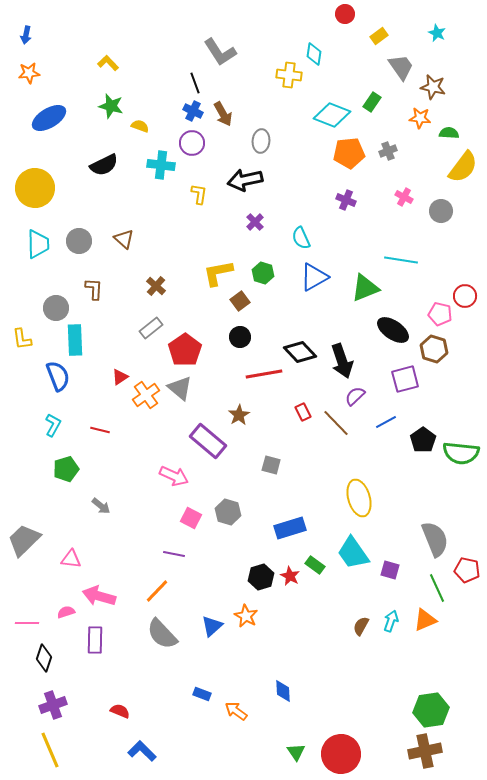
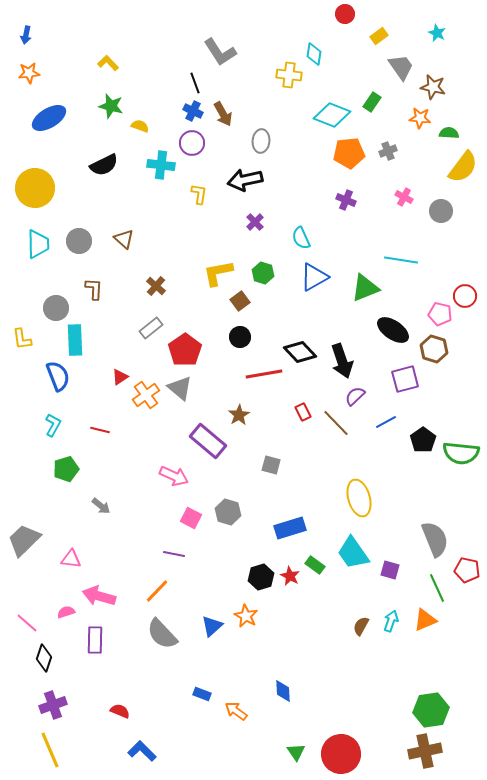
pink line at (27, 623): rotated 40 degrees clockwise
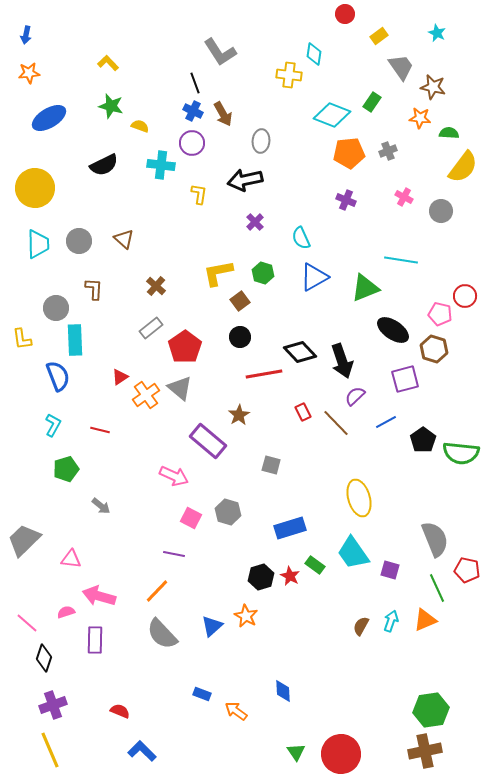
red pentagon at (185, 350): moved 3 px up
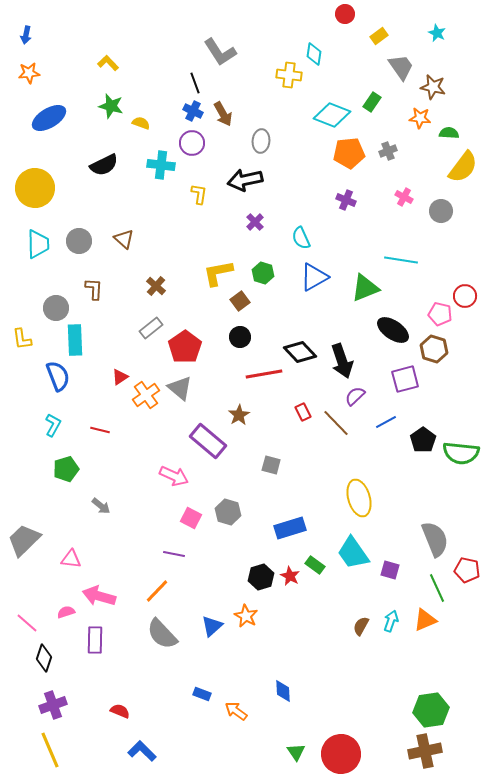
yellow semicircle at (140, 126): moved 1 px right, 3 px up
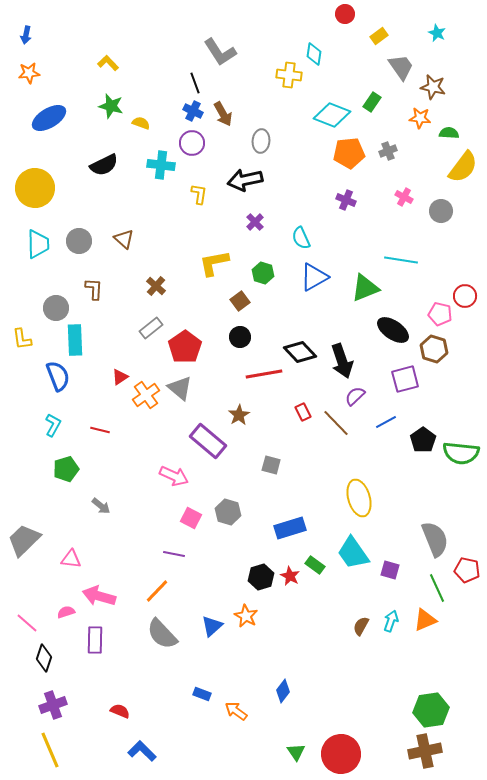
yellow L-shape at (218, 273): moved 4 px left, 10 px up
blue diamond at (283, 691): rotated 40 degrees clockwise
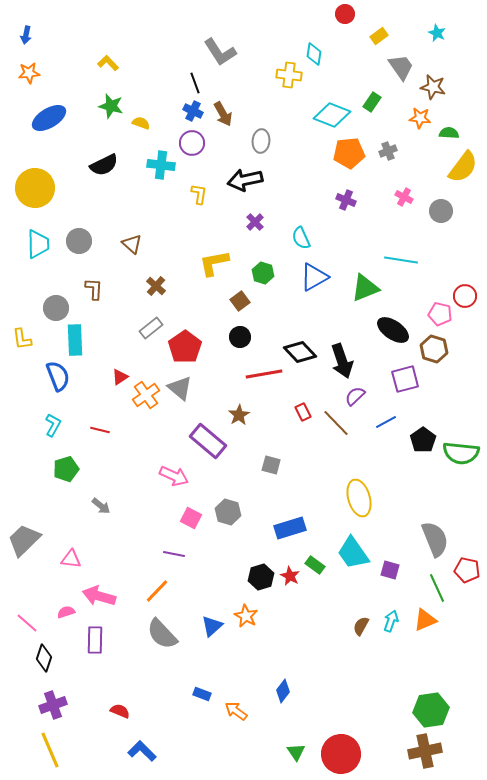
brown triangle at (124, 239): moved 8 px right, 5 px down
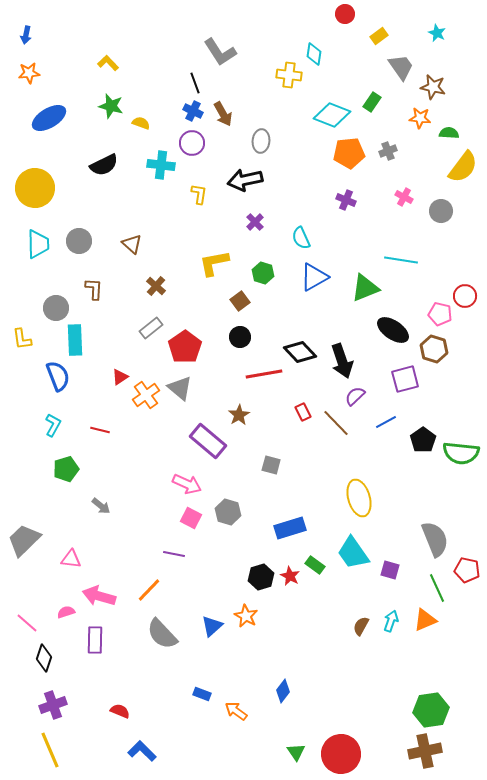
pink arrow at (174, 476): moved 13 px right, 8 px down
orange line at (157, 591): moved 8 px left, 1 px up
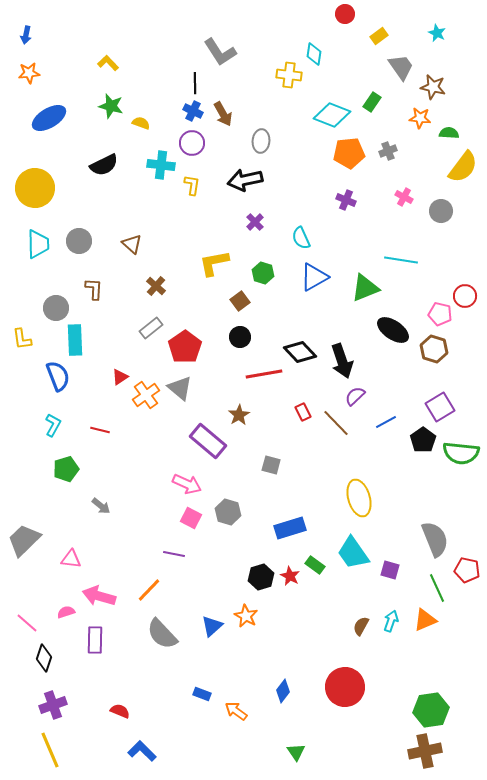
black line at (195, 83): rotated 20 degrees clockwise
yellow L-shape at (199, 194): moved 7 px left, 9 px up
purple square at (405, 379): moved 35 px right, 28 px down; rotated 16 degrees counterclockwise
red circle at (341, 754): moved 4 px right, 67 px up
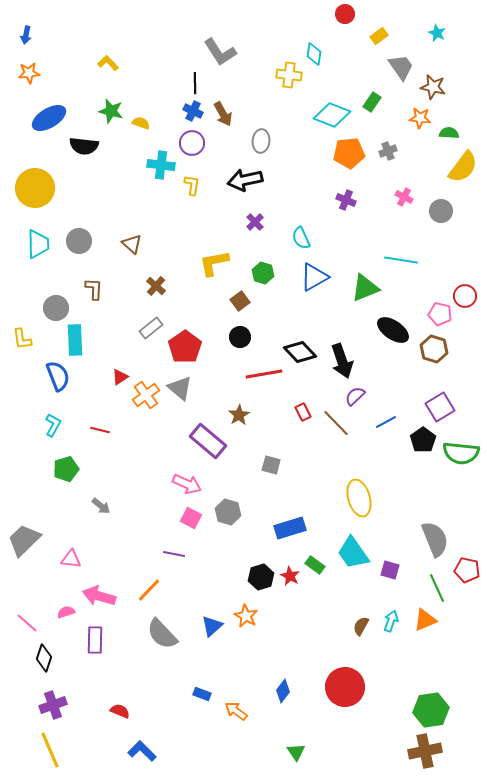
green star at (111, 106): moved 5 px down
black semicircle at (104, 165): moved 20 px left, 19 px up; rotated 32 degrees clockwise
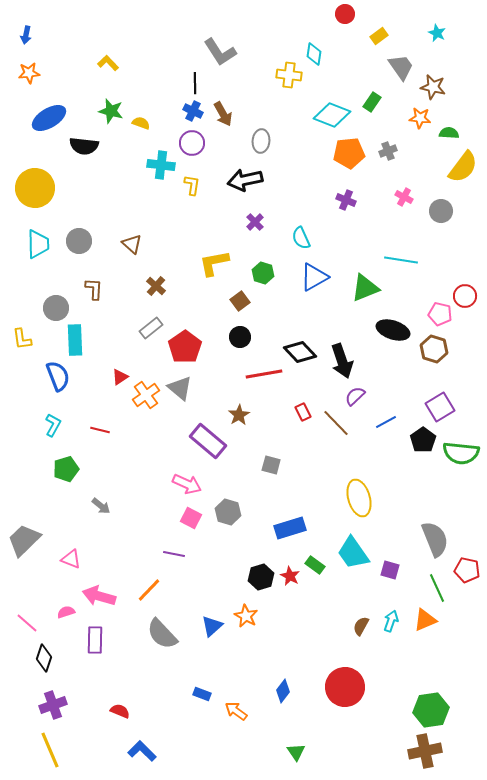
black ellipse at (393, 330): rotated 16 degrees counterclockwise
pink triangle at (71, 559): rotated 15 degrees clockwise
